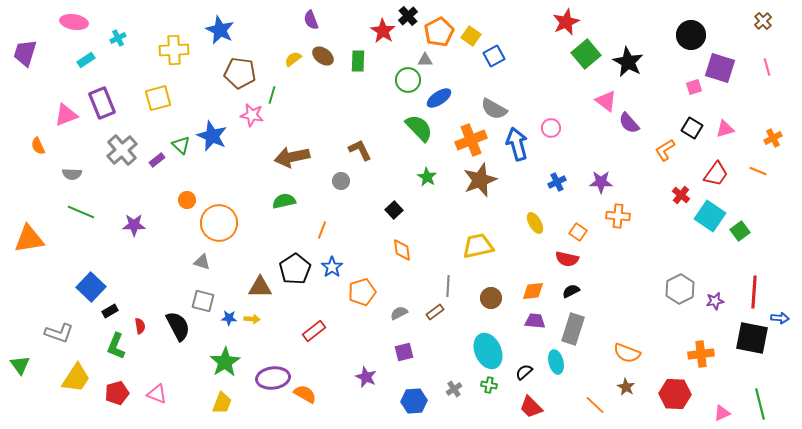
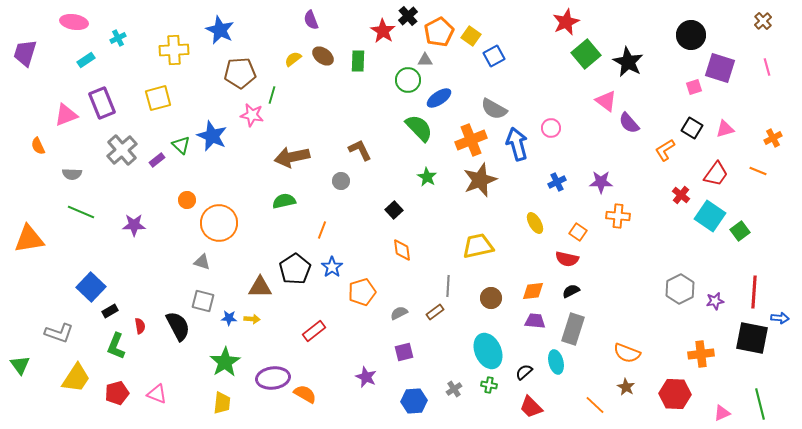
brown pentagon at (240, 73): rotated 12 degrees counterclockwise
yellow trapezoid at (222, 403): rotated 15 degrees counterclockwise
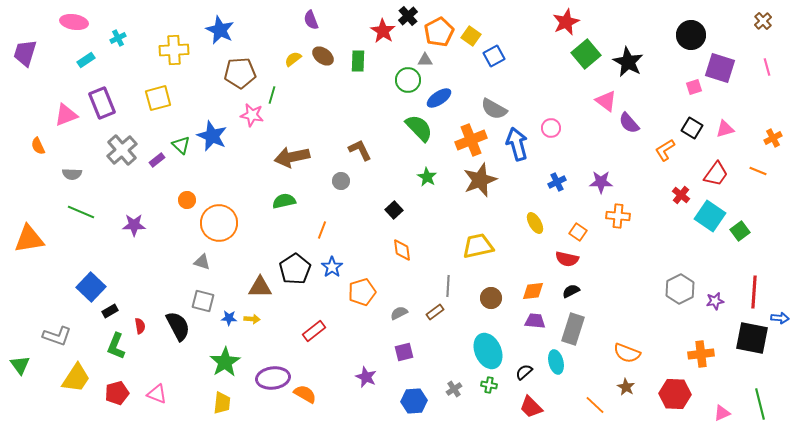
gray L-shape at (59, 333): moved 2 px left, 3 px down
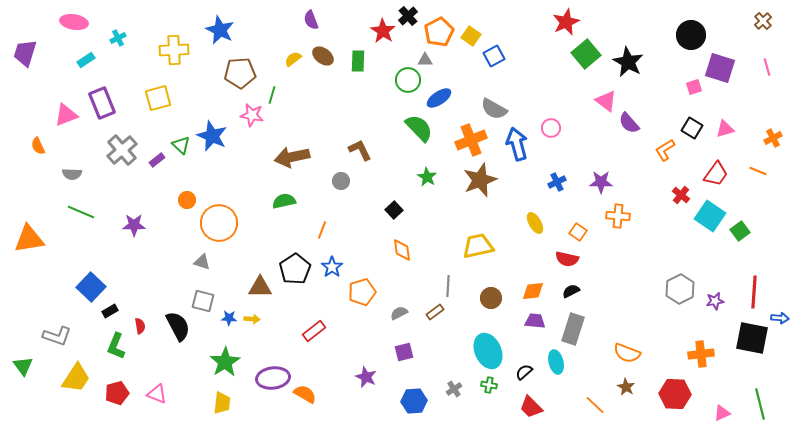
green triangle at (20, 365): moved 3 px right, 1 px down
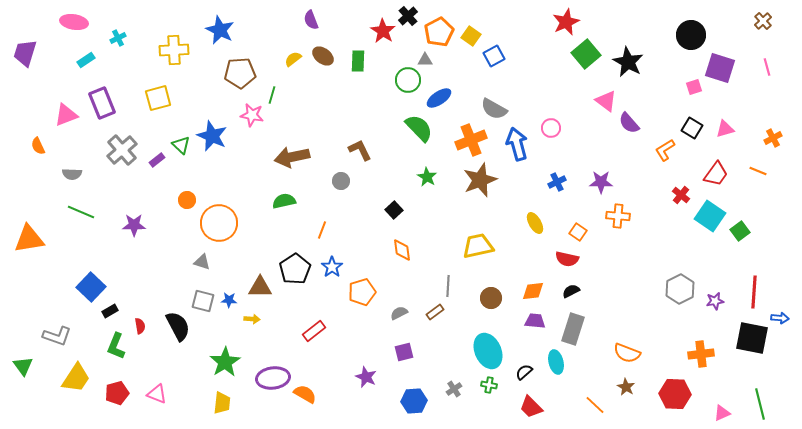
blue star at (229, 318): moved 18 px up
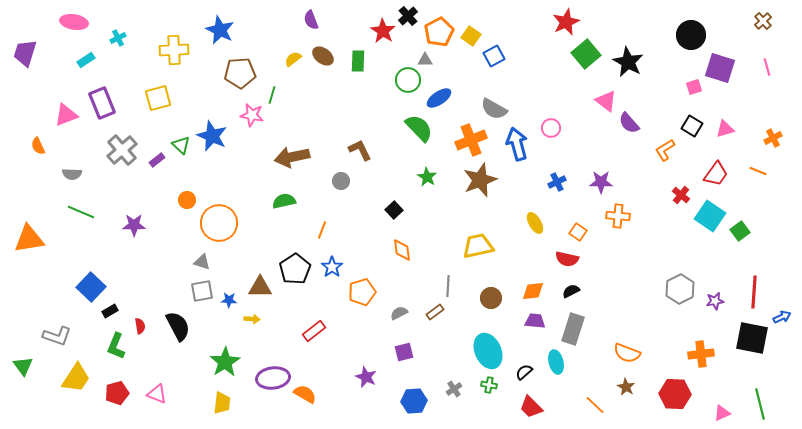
black square at (692, 128): moved 2 px up
gray square at (203, 301): moved 1 px left, 10 px up; rotated 25 degrees counterclockwise
blue arrow at (780, 318): moved 2 px right, 1 px up; rotated 30 degrees counterclockwise
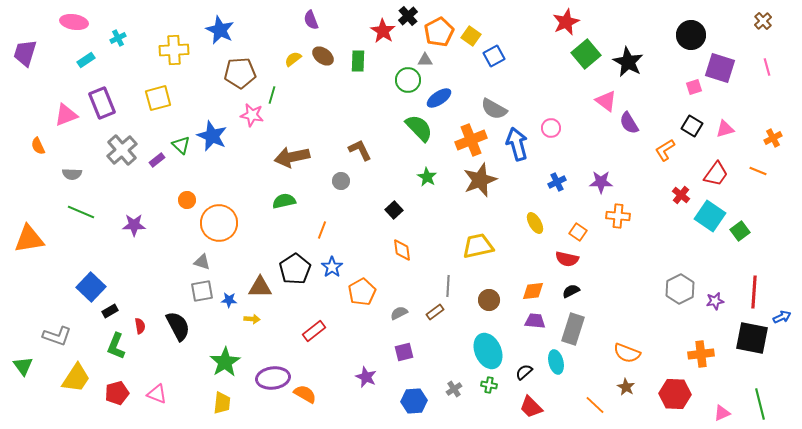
purple semicircle at (629, 123): rotated 10 degrees clockwise
orange pentagon at (362, 292): rotated 12 degrees counterclockwise
brown circle at (491, 298): moved 2 px left, 2 px down
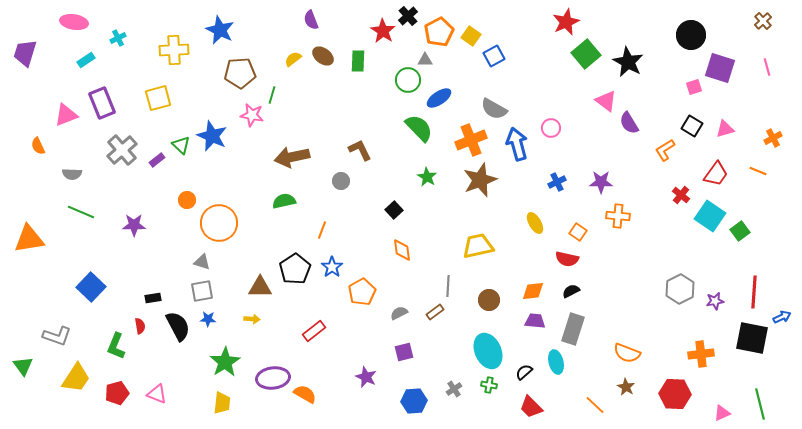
blue star at (229, 300): moved 21 px left, 19 px down
black rectangle at (110, 311): moved 43 px right, 13 px up; rotated 21 degrees clockwise
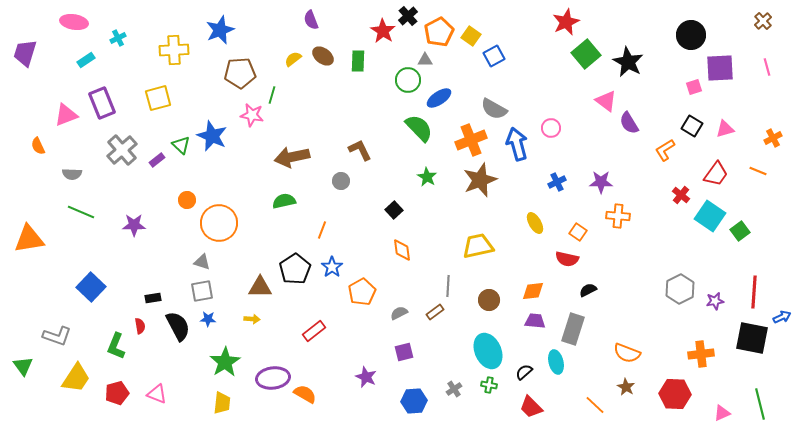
blue star at (220, 30): rotated 24 degrees clockwise
purple square at (720, 68): rotated 20 degrees counterclockwise
black semicircle at (571, 291): moved 17 px right, 1 px up
